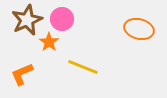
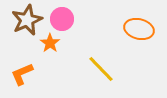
orange star: moved 1 px right, 1 px down
yellow line: moved 18 px right, 2 px down; rotated 24 degrees clockwise
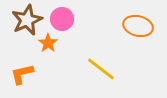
orange ellipse: moved 1 px left, 3 px up
orange star: moved 2 px left
yellow line: rotated 8 degrees counterclockwise
orange L-shape: rotated 10 degrees clockwise
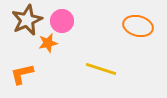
pink circle: moved 2 px down
orange star: rotated 24 degrees clockwise
yellow line: rotated 20 degrees counterclockwise
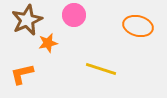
pink circle: moved 12 px right, 6 px up
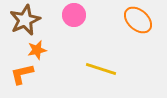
brown star: moved 2 px left
orange ellipse: moved 6 px up; rotated 28 degrees clockwise
orange star: moved 11 px left, 7 px down
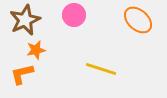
orange star: moved 1 px left
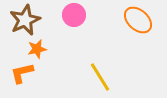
orange star: moved 1 px right, 1 px up
yellow line: moved 1 px left, 8 px down; rotated 40 degrees clockwise
orange L-shape: moved 1 px up
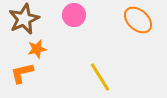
brown star: moved 1 px left, 1 px up
